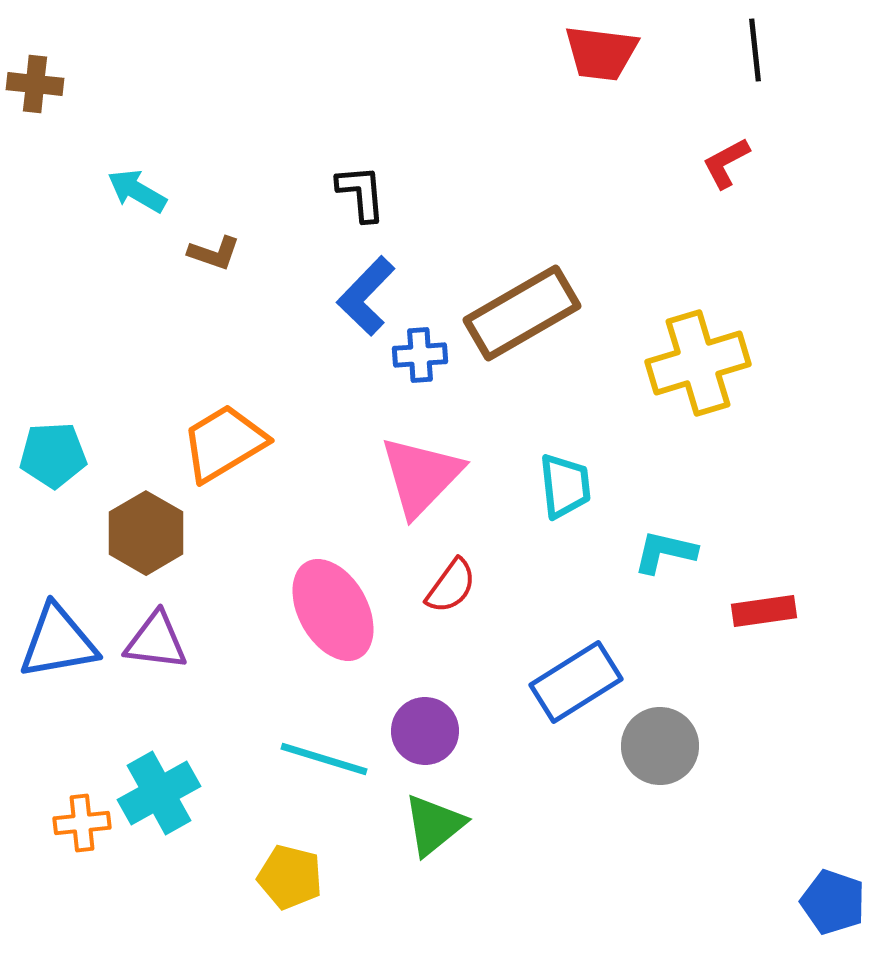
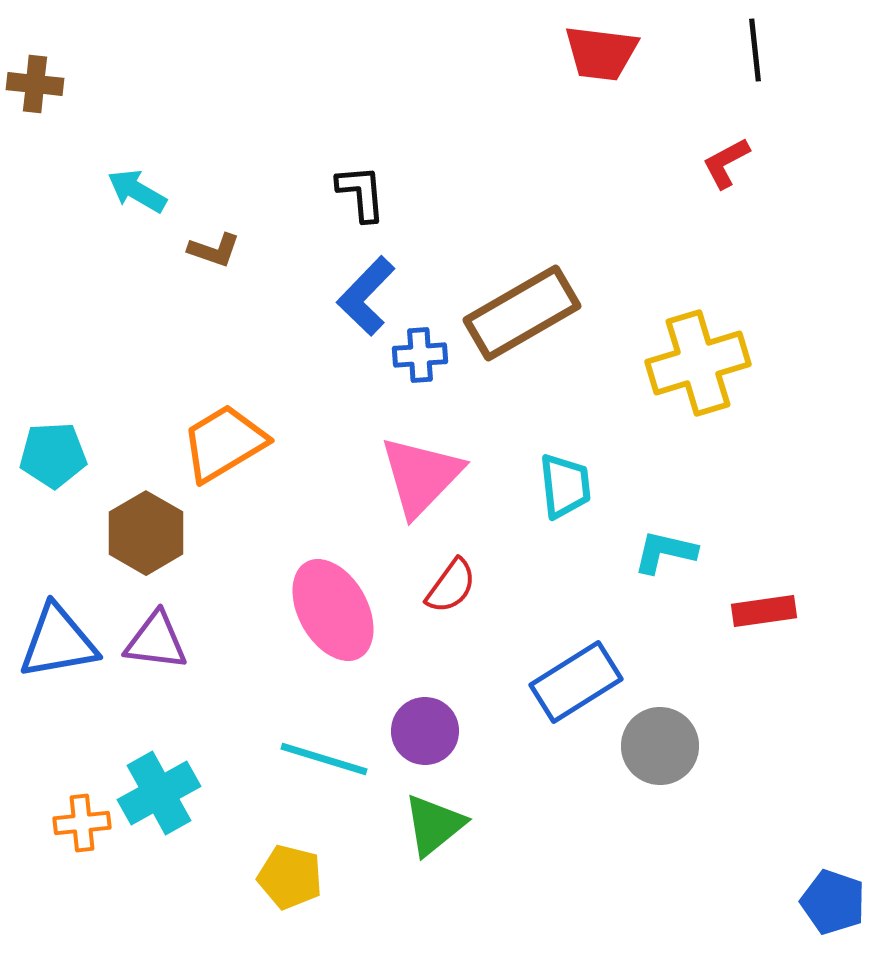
brown L-shape: moved 3 px up
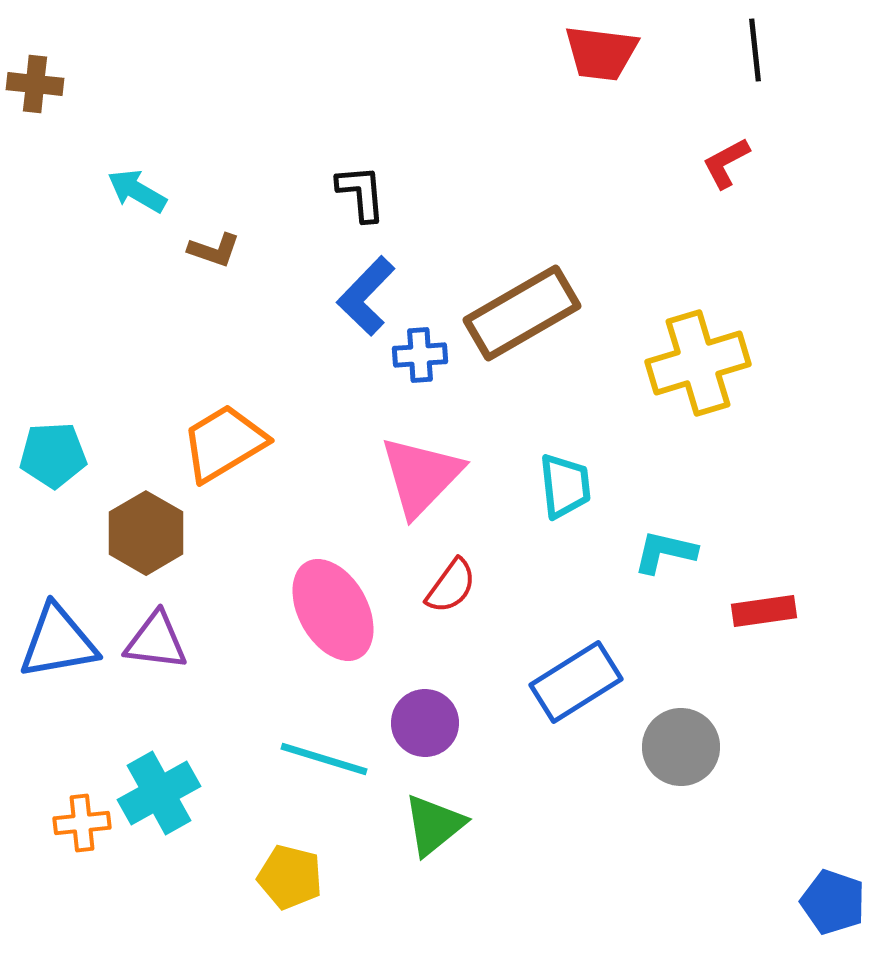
purple circle: moved 8 px up
gray circle: moved 21 px right, 1 px down
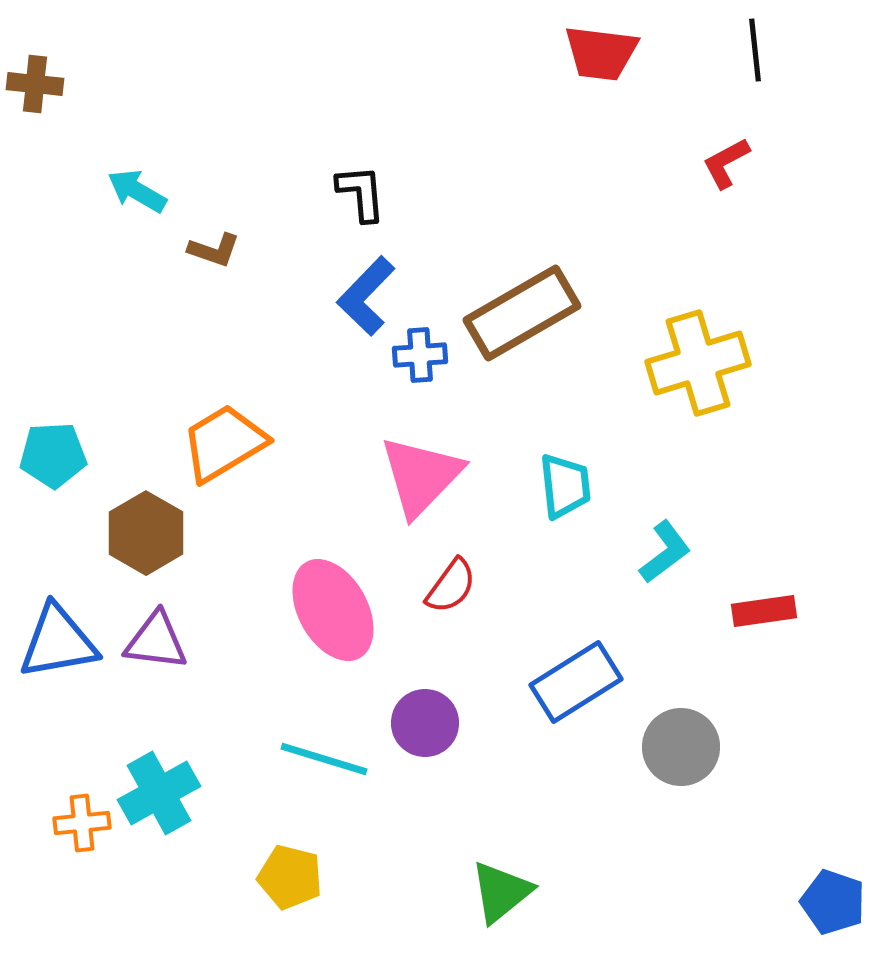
cyan L-shape: rotated 130 degrees clockwise
green triangle: moved 67 px right, 67 px down
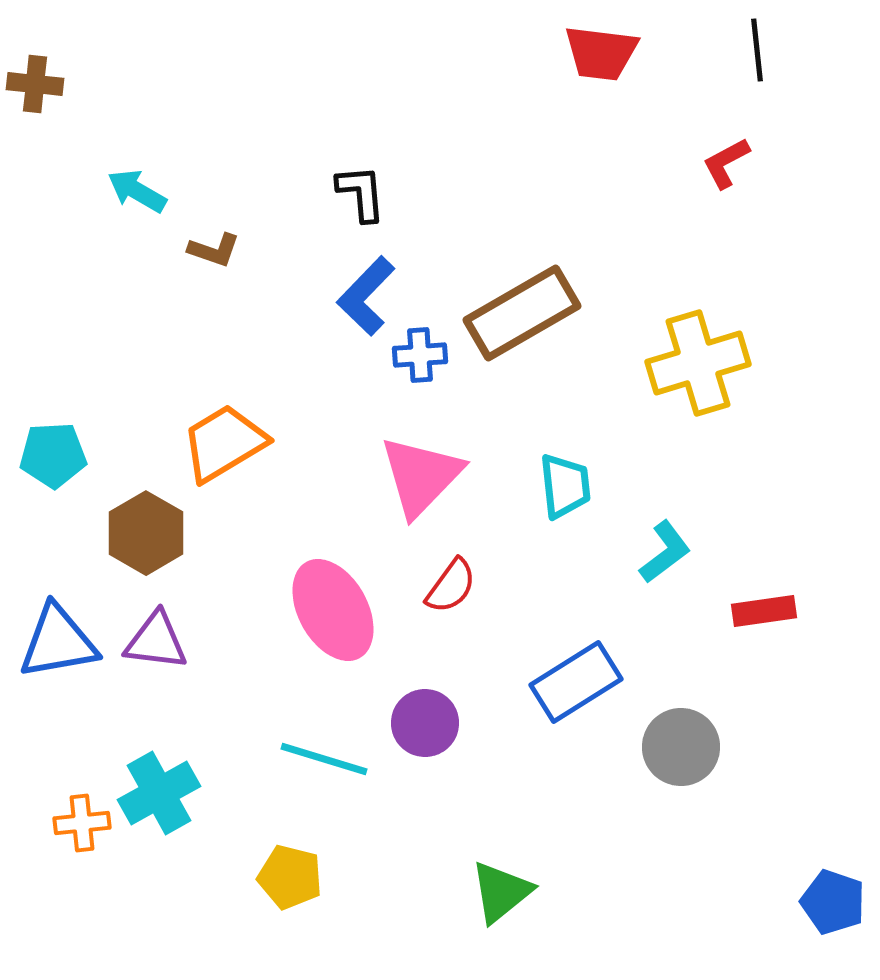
black line: moved 2 px right
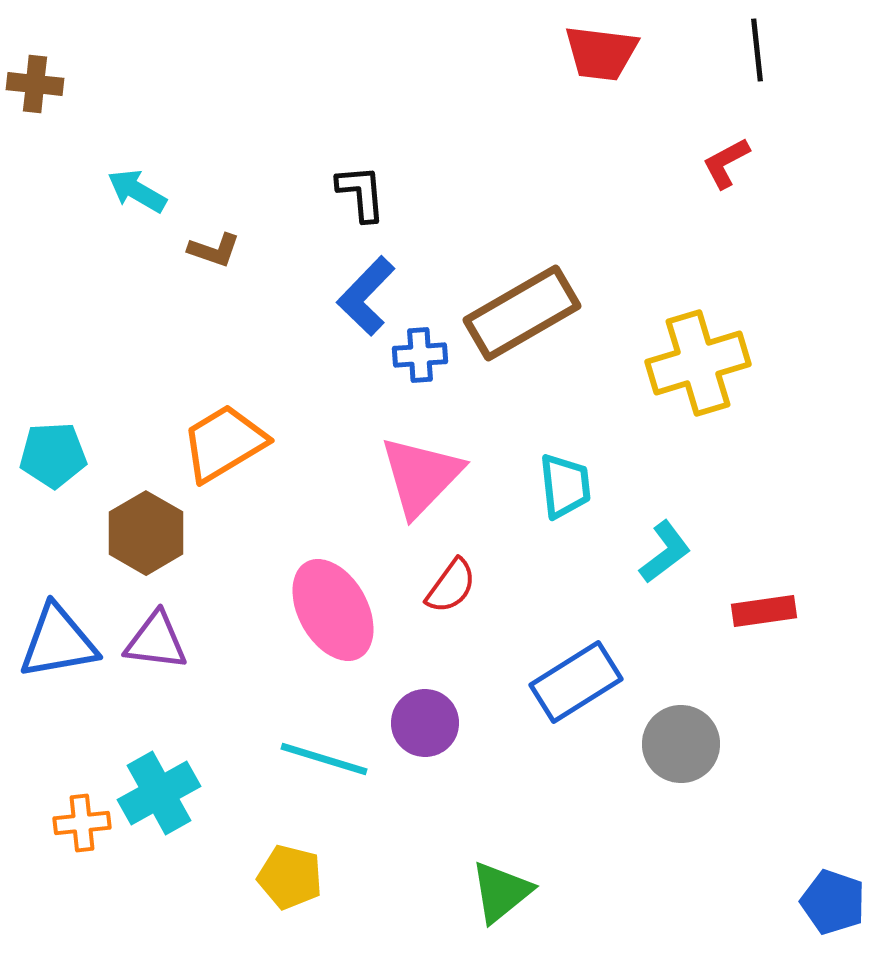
gray circle: moved 3 px up
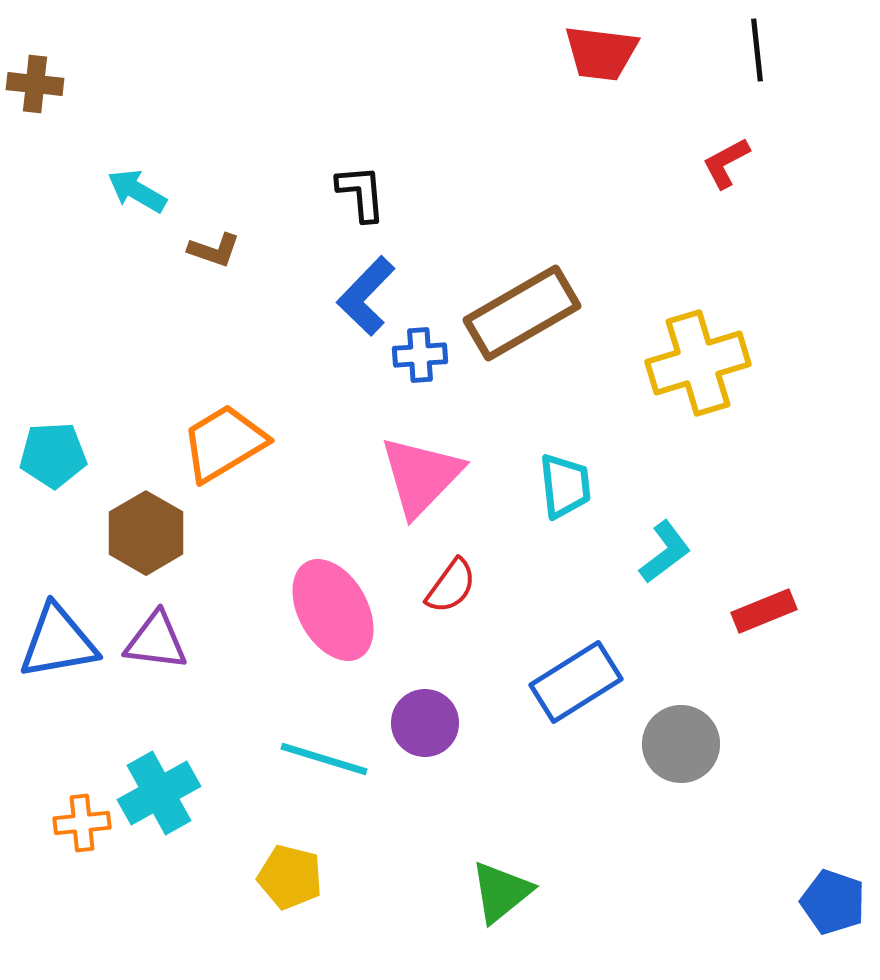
red rectangle: rotated 14 degrees counterclockwise
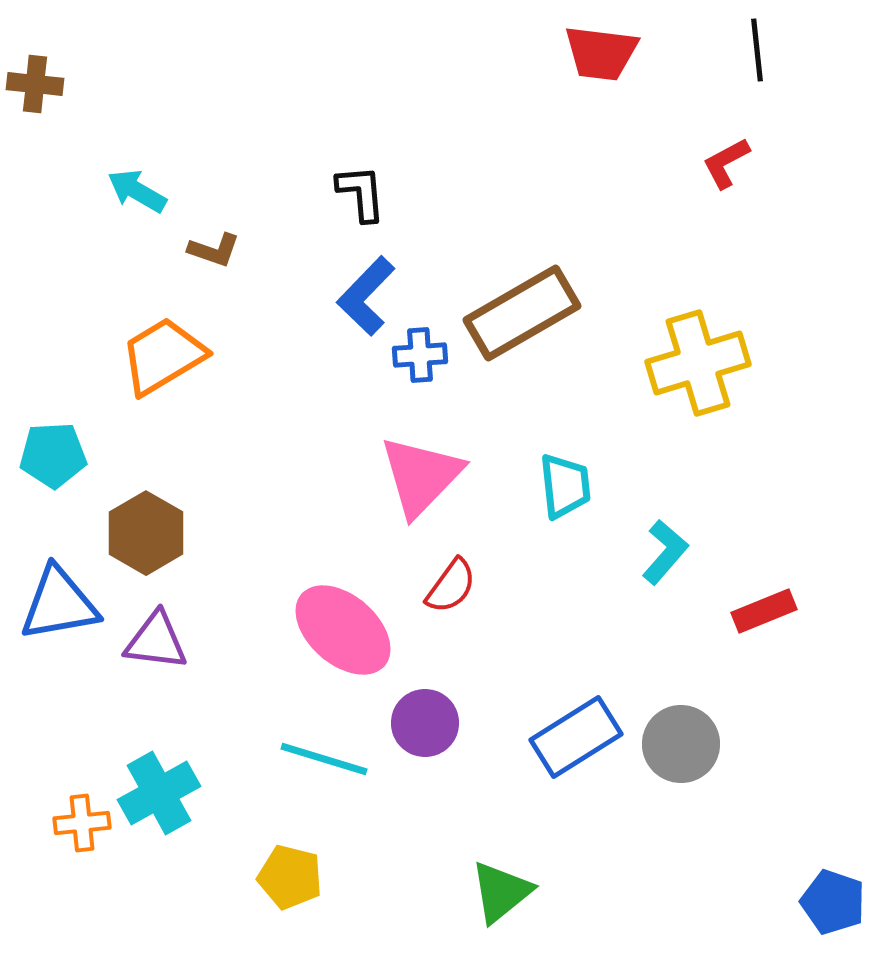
orange trapezoid: moved 61 px left, 87 px up
cyan L-shape: rotated 12 degrees counterclockwise
pink ellipse: moved 10 px right, 20 px down; rotated 20 degrees counterclockwise
blue triangle: moved 1 px right, 38 px up
blue rectangle: moved 55 px down
